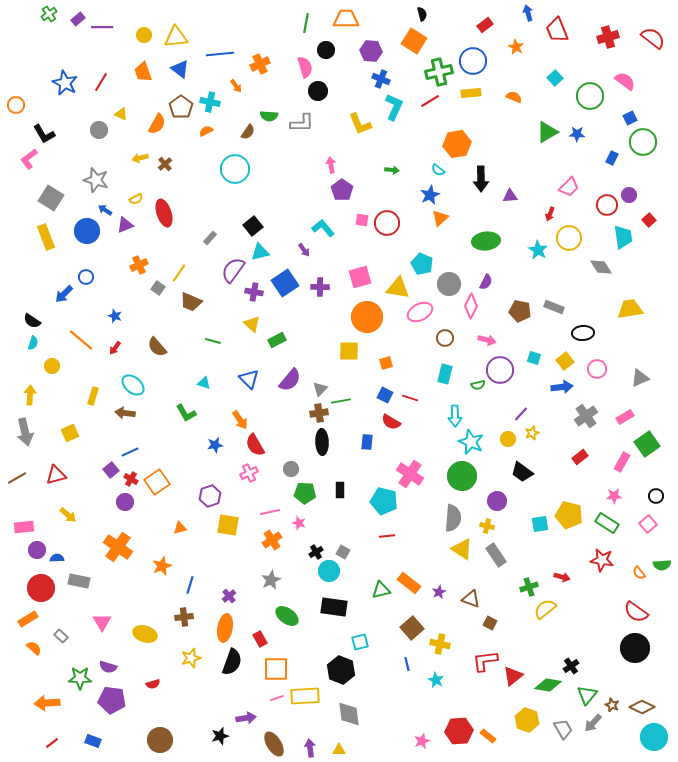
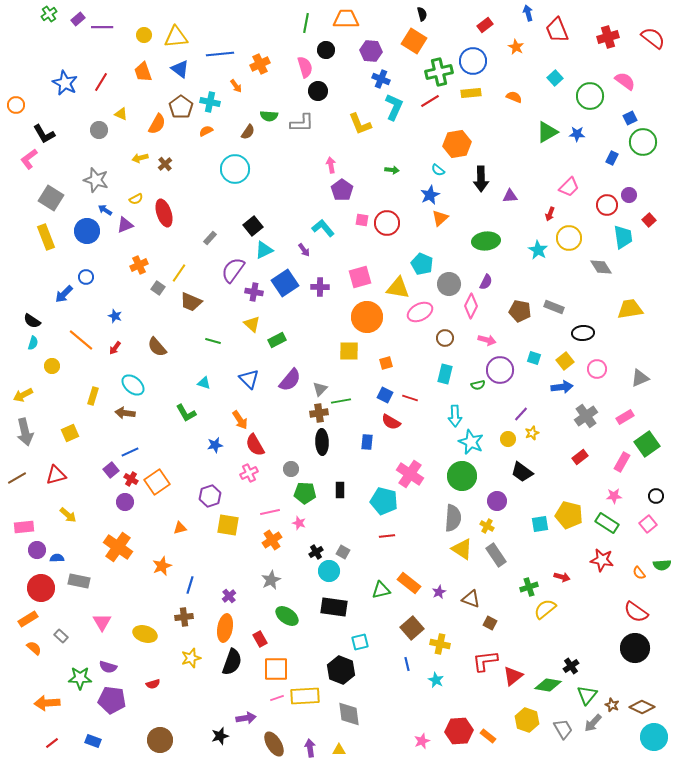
cyan triangle at (260, 252): moved 4 px right, 2 px up; rotated 12 degrees counterclockwise
yellow arrow at (30, 395): moved 7 px left; rotated 120 degrees counterclockwise
yellow cross at (487, 526): rotated 16 degrees clockwise
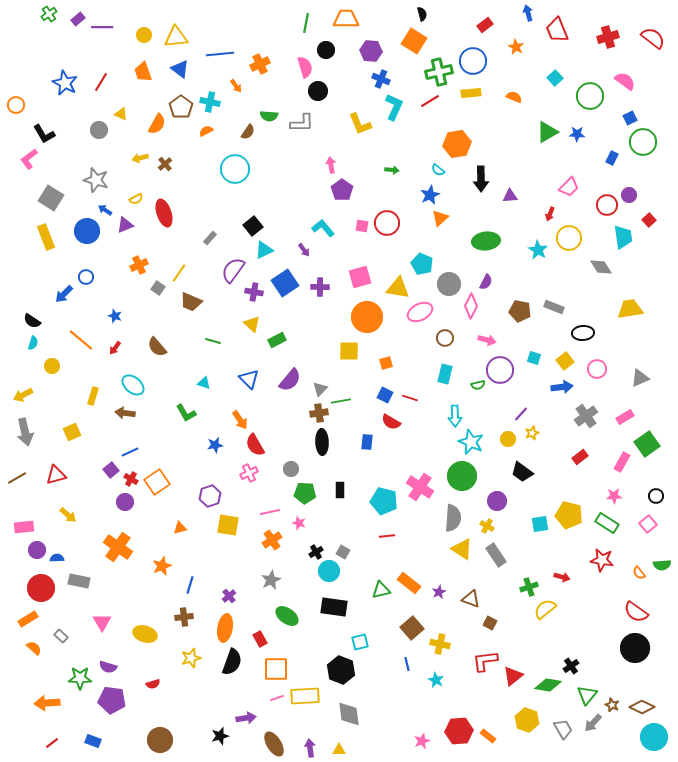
pink square at (362, 220): moved 6 px down
yellow square at (70, 433): moved 2 px right, 1 px up
pink cross at (410, 474): moved 10 px right, 13 px down
